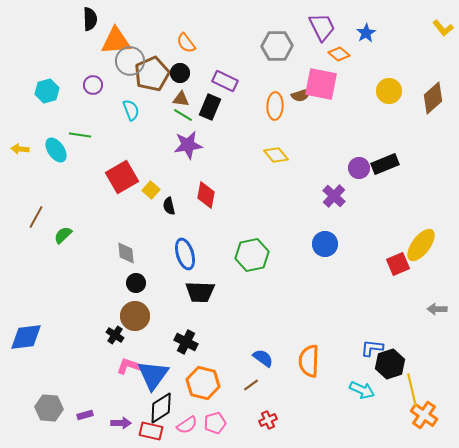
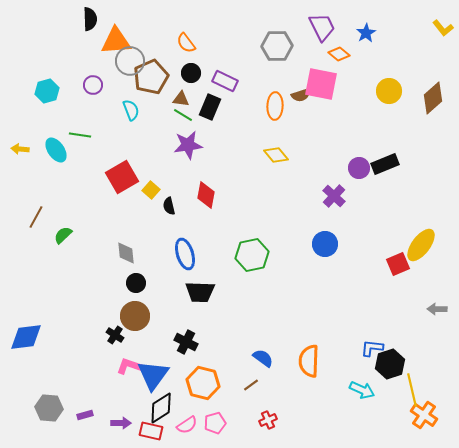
black circle at (180, 73): moved 11 px right
brown pentagon at (152, 74): moved 1 px left, 3 px down
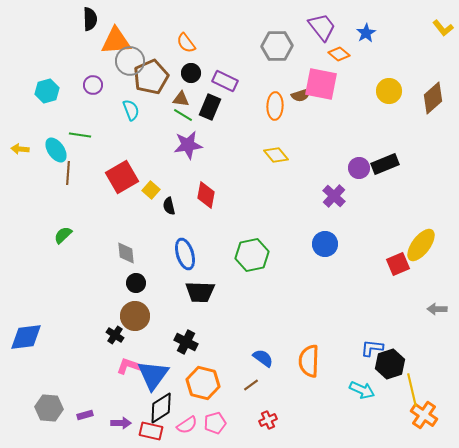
purple trapezoid at (322, 27): rotated 12 degrees counterclockwise
brown line at (36, 217): moved 32 px right, 44 px up; rotated 25 degrees counterclockwise
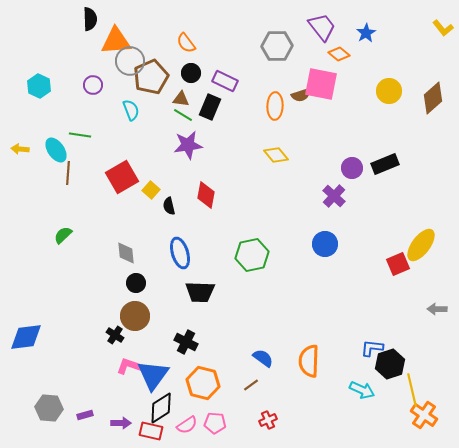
cyan hexagon at (47, 91): moved 8 px left, 5 px up; rotated 20 degrees counterclockwise
purple circle at (359, 168): moved 7 px left
blue ellipse at (185, 254): moved 5 px left, 1 px up
pink pentagon at (215, 423): rotated 20 degrees clockwise
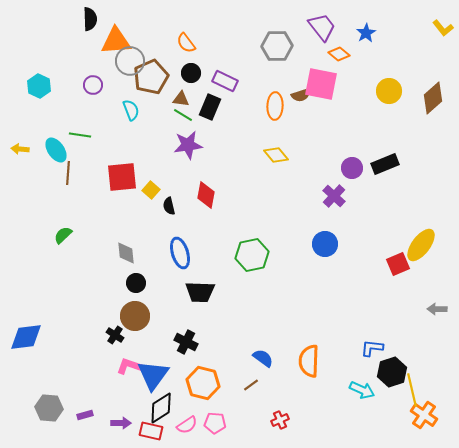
red square at (122, 177): rotated 24 degrees clockwise
black hexagon at (390, 364): moved 2 px right, 8 px down
red cross at (268, 420): moved 12 px right
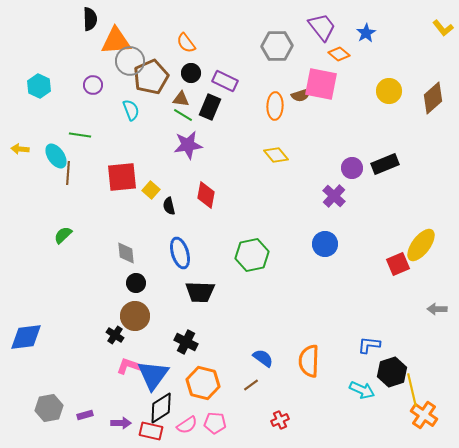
cyan ellipse at (56, 150): moved 6 px down
blue L-shape at (372, 348): moved 3 px left, 3 px up
gray hexagon at (49, 408): rotated 16 degrees counterclockwise
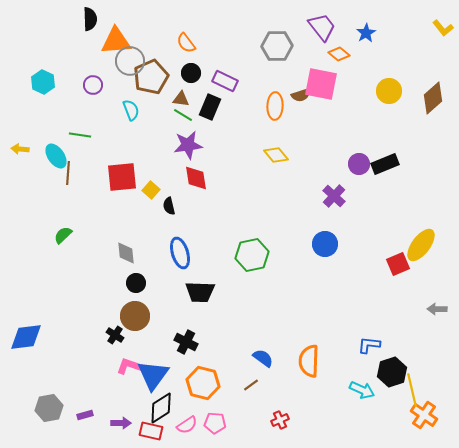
cyan hexagon at (39, 86): moved 4 px right, 4 px up
purple circle at (352, 168): moved 7 px right, 4 px up
red diamond at (206, 195): moved 10 px left, 17 px up; rotated 20 degrees counterclockwise
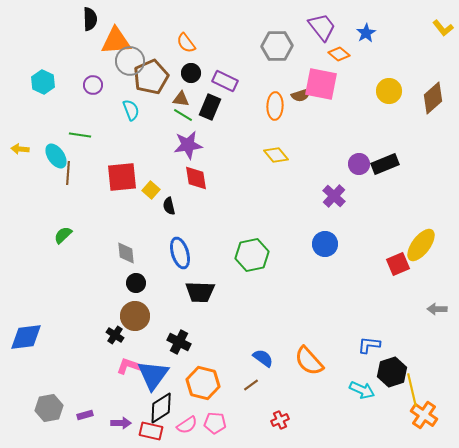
black cross at (186, 342): moved 7 px left
orange semicircle at (309, 361): rotated 44 degrees counterclockwise
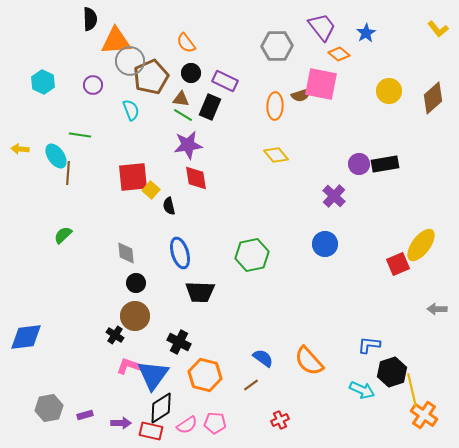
yellow L-shape at (443, 28): moved 5 px left, 1 px down
black rectangle at (385, 164): rotated 12 degrees clockwise
red square at (122, 177): moved 11 px right
orange hexagon at (203, 383): moved 2 px right, 8 px up
